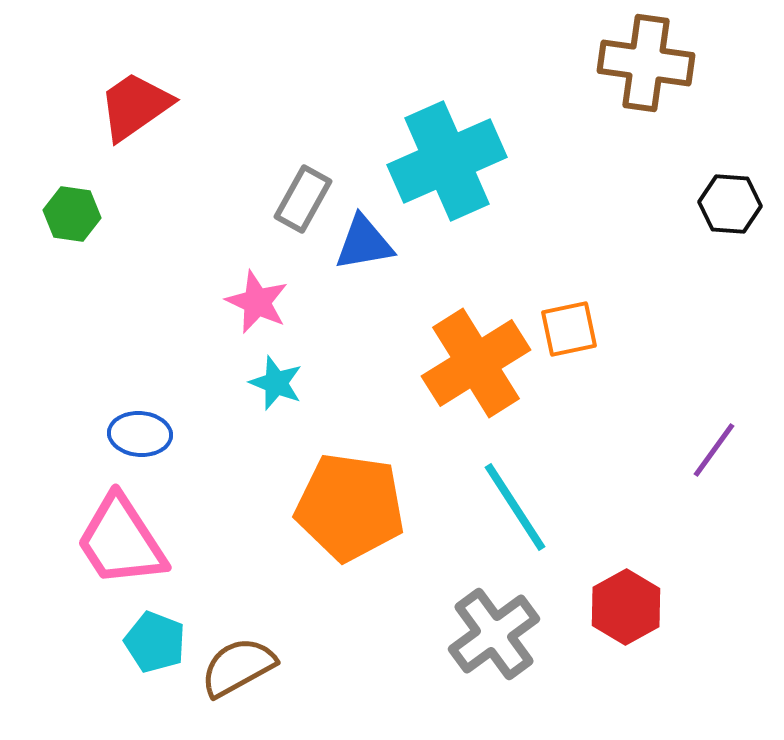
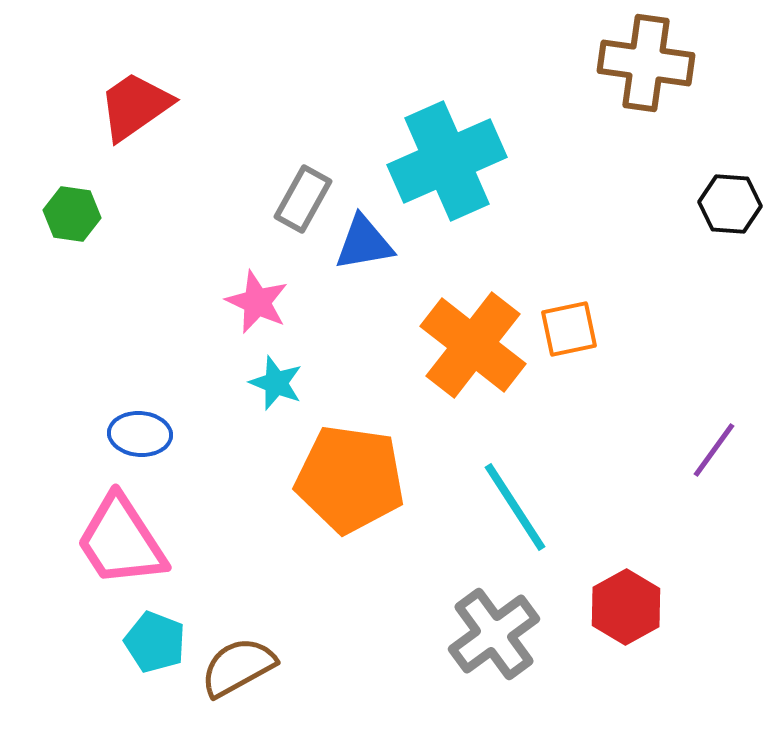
orange cross: moved 3 px left, 18 px up; rotated 20 degrees counterclockwise
orange pentagon: moved 28 px up
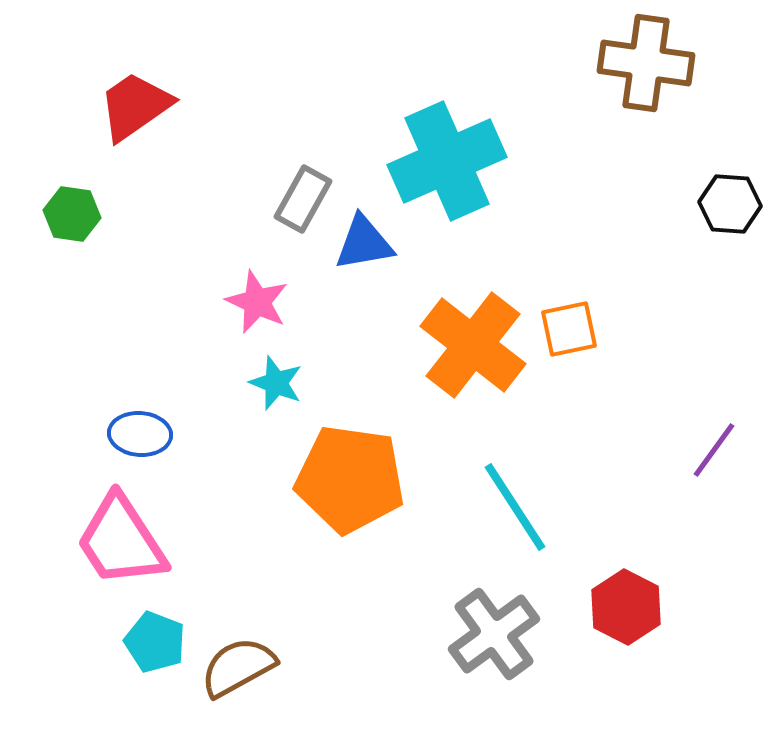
red hexagon: rotated 4 degrees counterclockwise
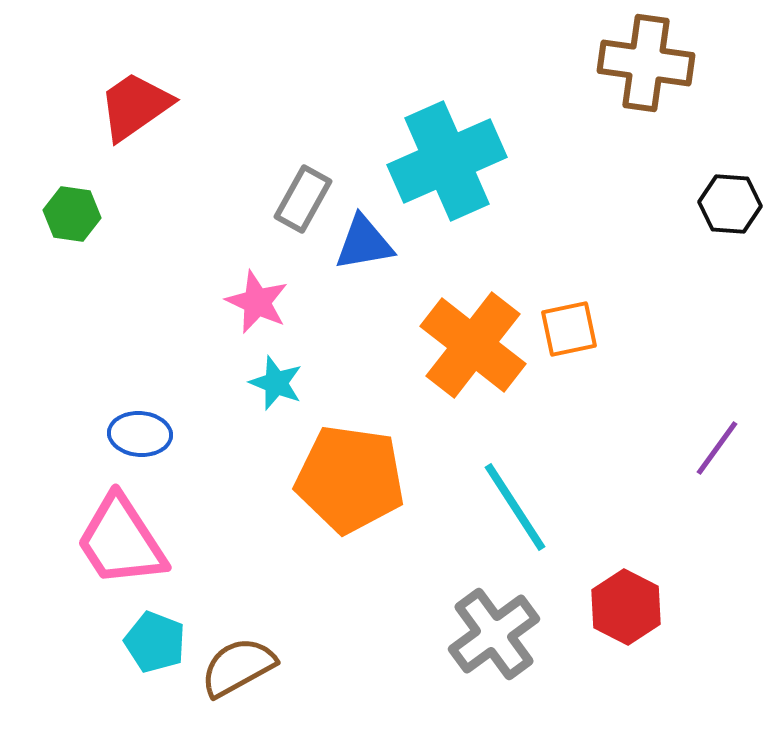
purple line: moved 3 px right, 2 px up
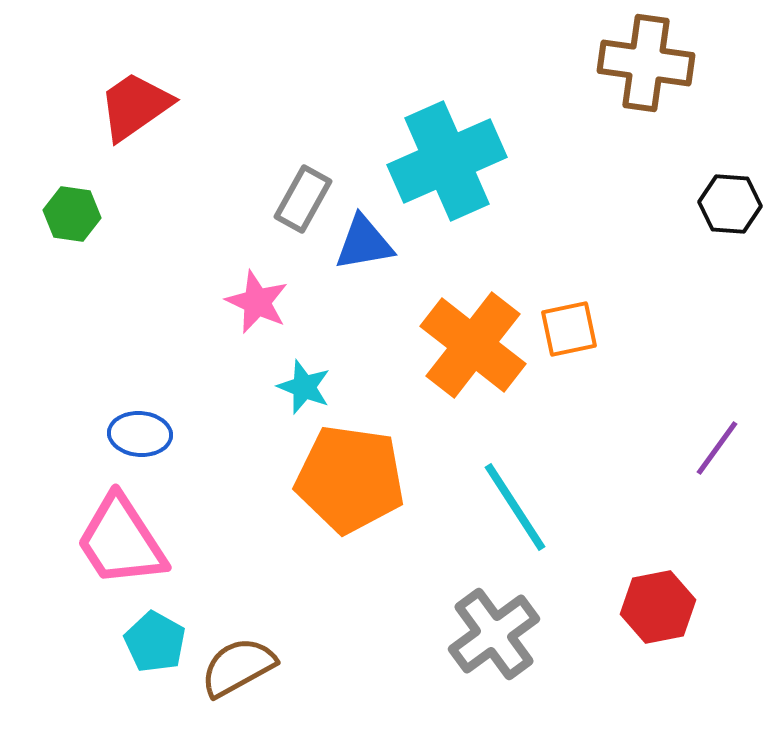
cyan star: moved 28 px right, 4 px down
red hexagon: moved 32 px right; rotated 22 degrees clockwise
cyan pentagon: rotated 8 degrees clockwise
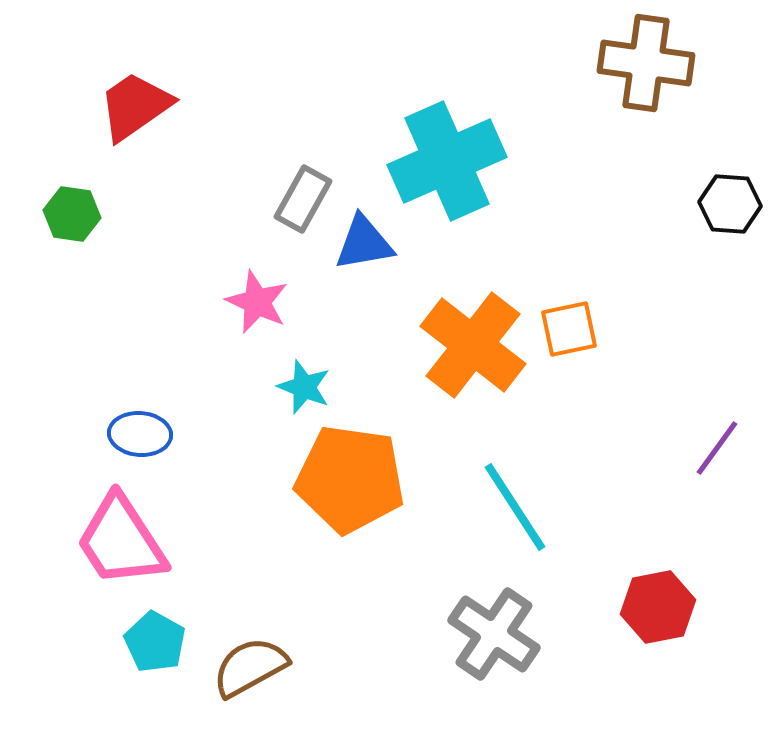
gray cross: rotated 20 degrees counterclockwise
brown semicircle: moved 12 px right
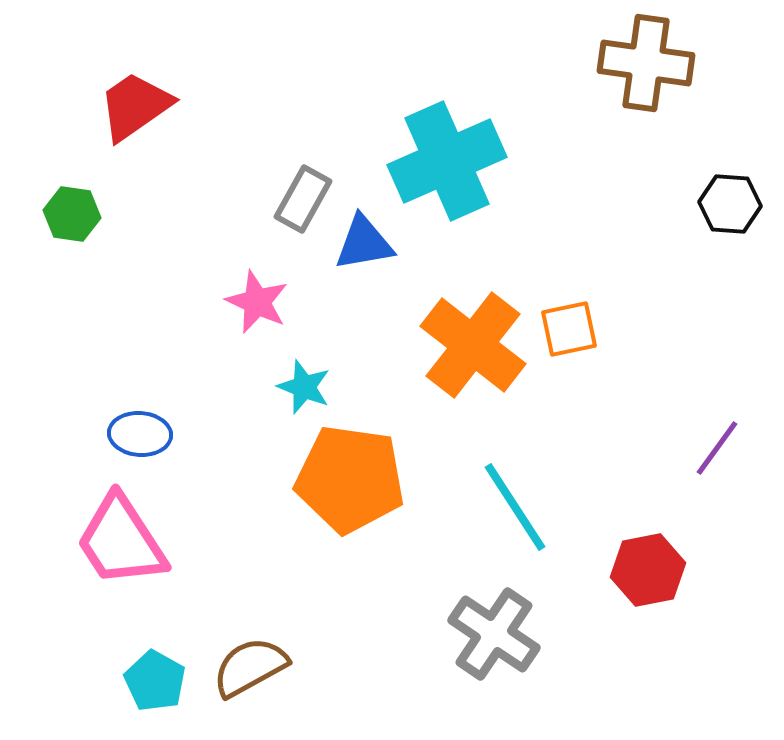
red hexagon: moved 10 px left, 37 px up
cyan pentagon: moved 39 px down
